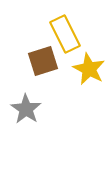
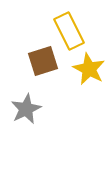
yellow rectangle: moved 4 px right, 3 px up
gray star: rotated 12 degrees clockwise
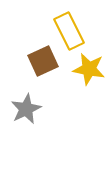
brown square: rotated 8 degrees counterclockwise
yellow star: rotated 16 degrees counterclockwise
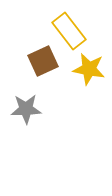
yellow rectangle: rotated 12 degrees counterclockwise
gray star: rotated 24 degrees clockwise
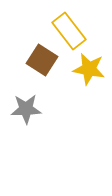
brown square: moved 1 px left, 1 px up; rotated 32 degrees counterclockwise
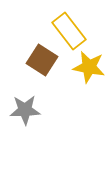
yellow star: moved 2 px up
gray star: moved 1 px left, 1 px down
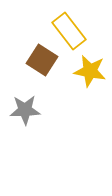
yellow star: moved 1 px right, 4 px down
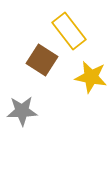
yellow star: moved 1 px right, 6 px down
gray star: moved 3 px left, 1 px down
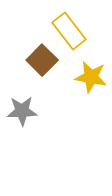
brown square: rotated 12 degrees clockwise
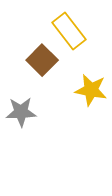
yellow star: moved 13 px down
gray star: moved 1 px left, 1 px down
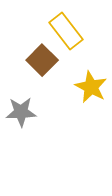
yellow rectangle: moved 3 px left
yellow star: moved 3 px up; rotated 16 degrees clockwise
